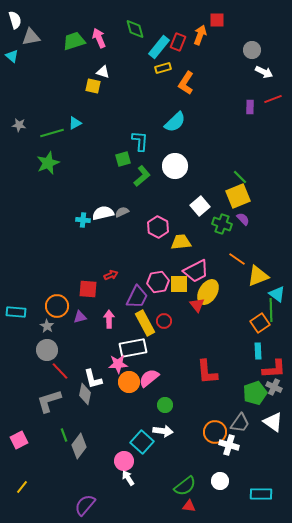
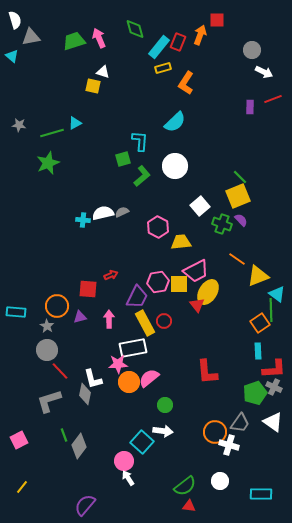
purple semicircle at (243, 219): moved 2 px left, 1 px down
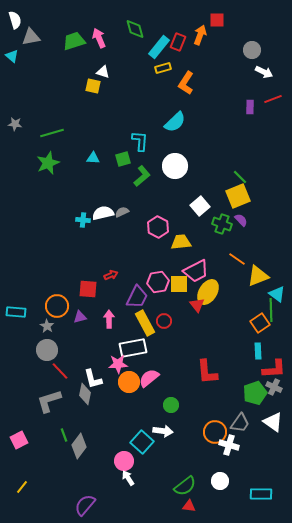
cyan triangle at (75, 123): moved 18 px right, 35 px down; rotated 32 degrees clockwise
gray star at (19, 125): moved 4 px left, 1 px up
green circle at (165, 405): moved 6 px right
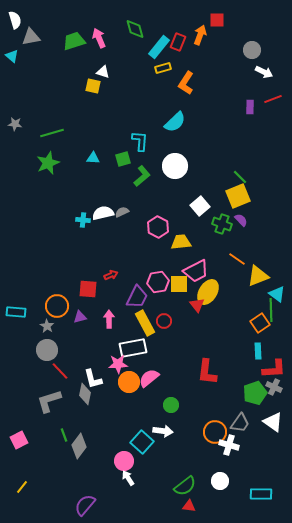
red L-shape at (207, 372): rotated 12 degrees clockwise
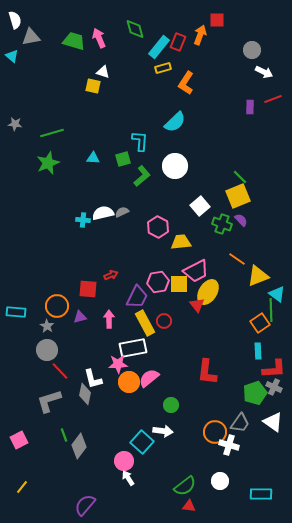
green trapezoid at (74, 41): rotated 35 degrees clockwise
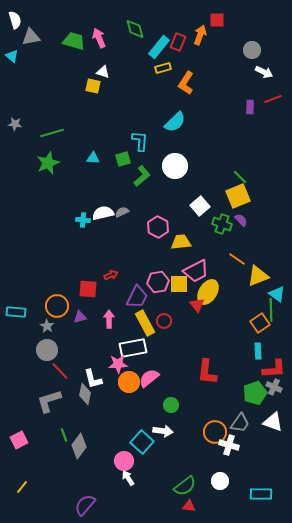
white triangle at (273, 422): rotated 15 degrees counterclockwise
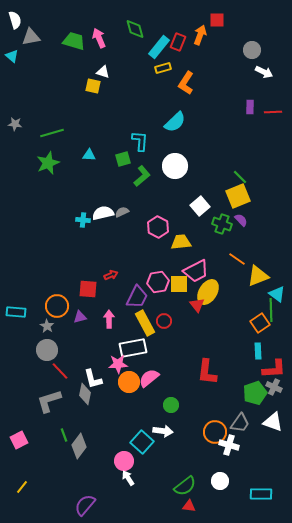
red line at (273, 99): moved 13 px down; rotated 18 degrees clockwise
cyan triangle at (93, 158): moved 4 px left, 3 px up
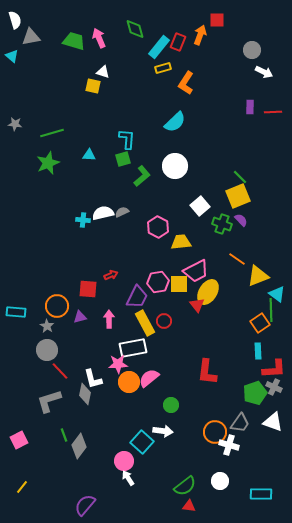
cyan L-shape at (140, 141): moved 13 px left, 2 px up
